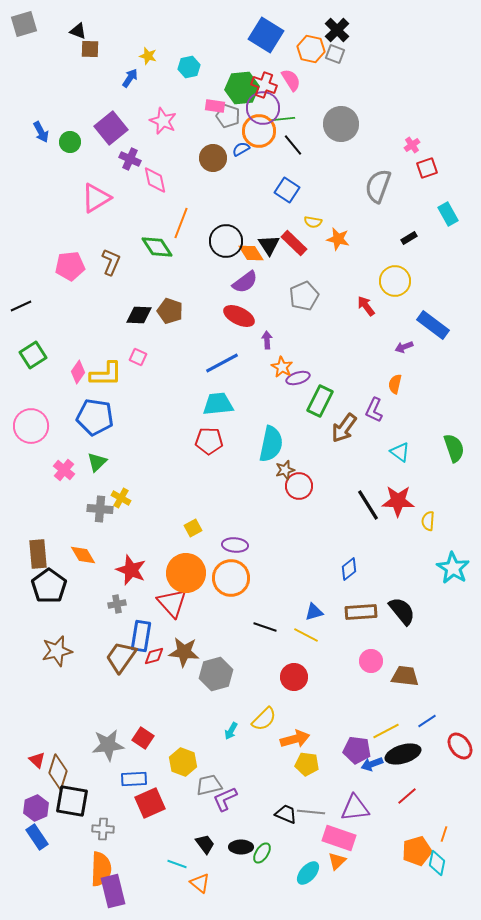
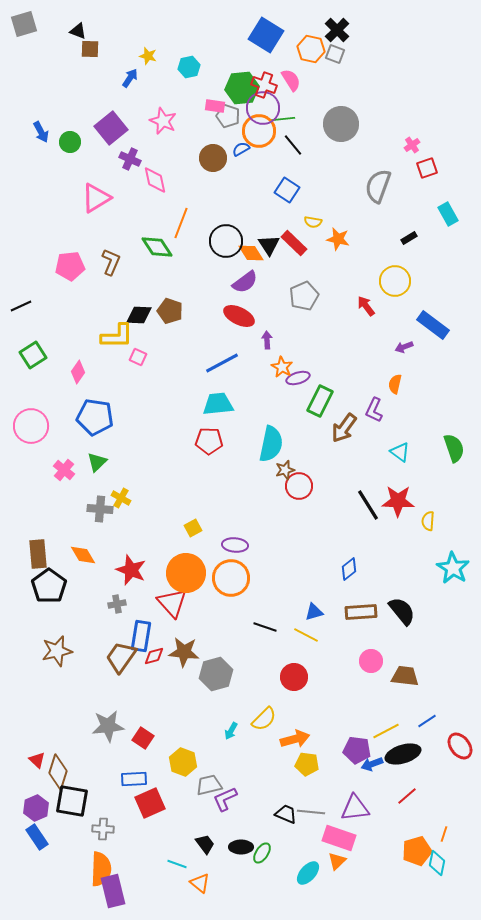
yellow L-shape at (106, 374): moved 11 px right, 38 px up
gray star at (108, 745): moved 19 px up
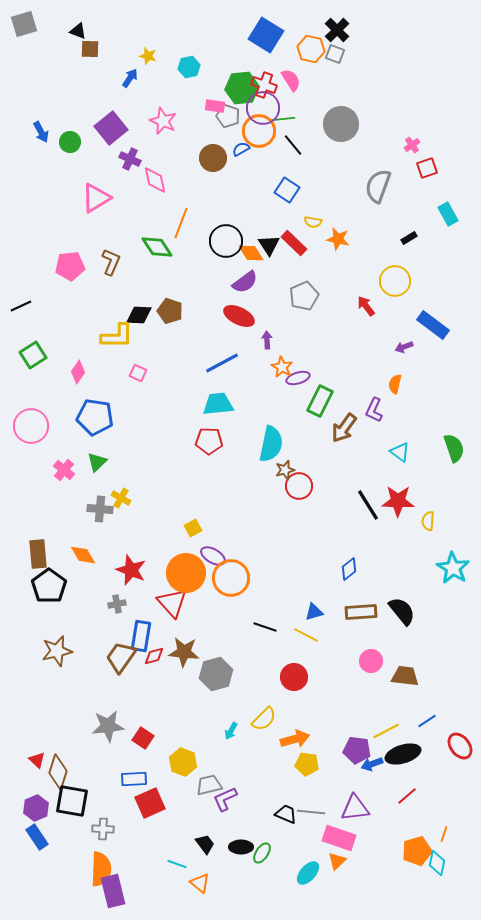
pink square at (138, 357): moved 16 px down
purple ellipse at (235, 545): moved 22 px left, 11 px down; rotated 25 degrees clockwise
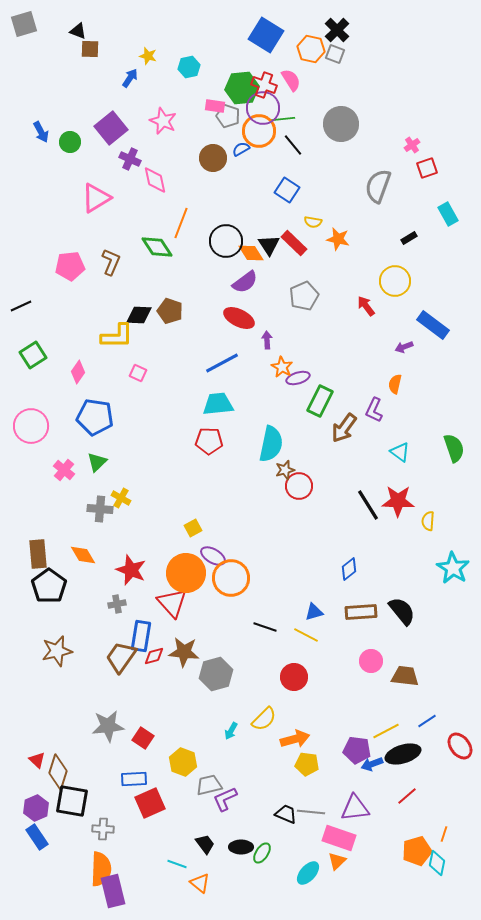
red ellipse at (239, 316): moved 2 px down
